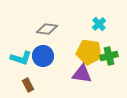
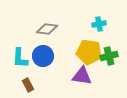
cyan cross: rotated 32 degrees clockwise
cyan L-shape: moved 1 px left; rotated 75 degrees clockwise
purple triangle: moved 2 px down
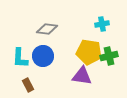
cyan cross: moved 3 px right
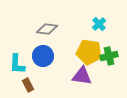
cyan cross: moved 3 px left; rotated 32 degrees counterclockwise
cyan L-shape: moved 3 px left, 6 px down
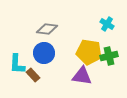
cyan cross: moved 8 px right; rotated 16 degrees counterclockwise
blue circle: moved 1 px right, 3 px up
brown rectangle: moved 5 px right, 10 px up; rotated 16 degrees counterclockwise
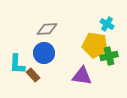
gray diamond: rotated 10 degrees counterclockwise
yellow pentagon: moved 6 px right, 7 px up
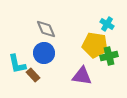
gray diamond: moved 1 px left; rotated 70 degrees clockwise
cyan L-shape: rotated 15 degrees counterclockwise
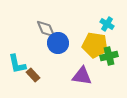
blue circle: moved 14 px right, 10 px up
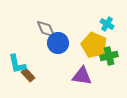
yellow pentagon: moved 1 px left; rotated 15 degrees clockwise
brown rectangle: moved 5 px left
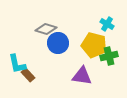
gray diamond: rotated 50 degrees counterclockwise
yellow pentagon: rotated 10 degrees counterclockwise
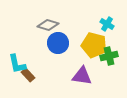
gray diamond: moved 2 px right, 4 px up
